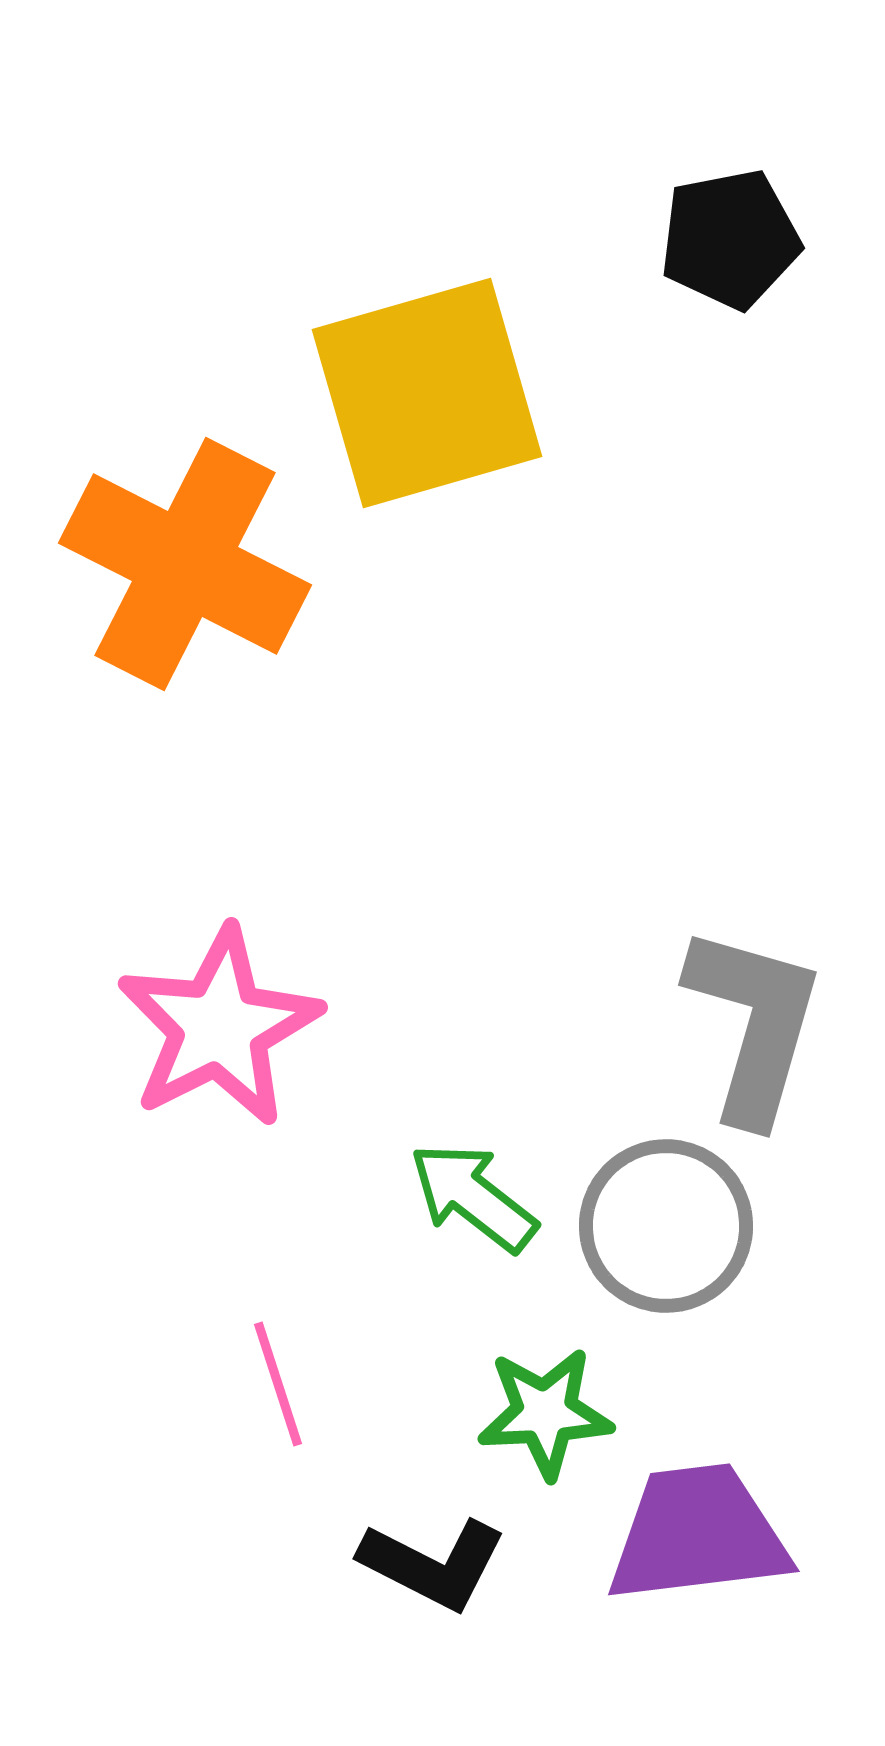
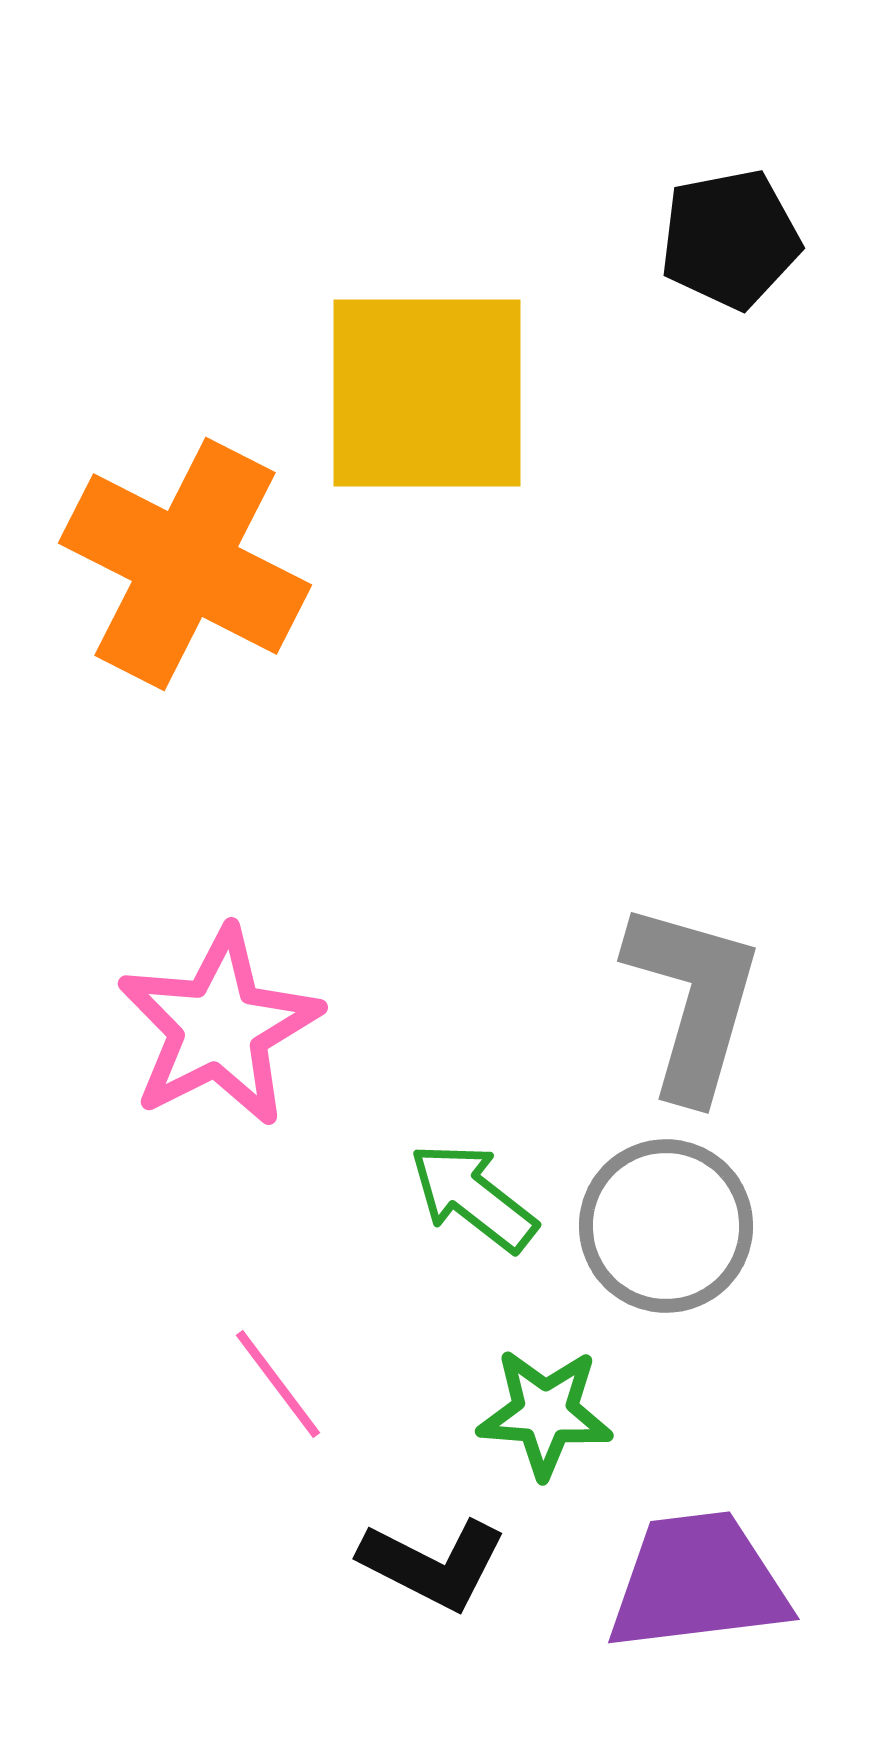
yellow square: rotated 16 degrees clockwise
gray L-shape: moved 61 px left, 24 px up
pink line: rotated 19 degrees counterclockwise
green star: rotated 7 degrees clockwise
purple trapezoid: moved 48 px down
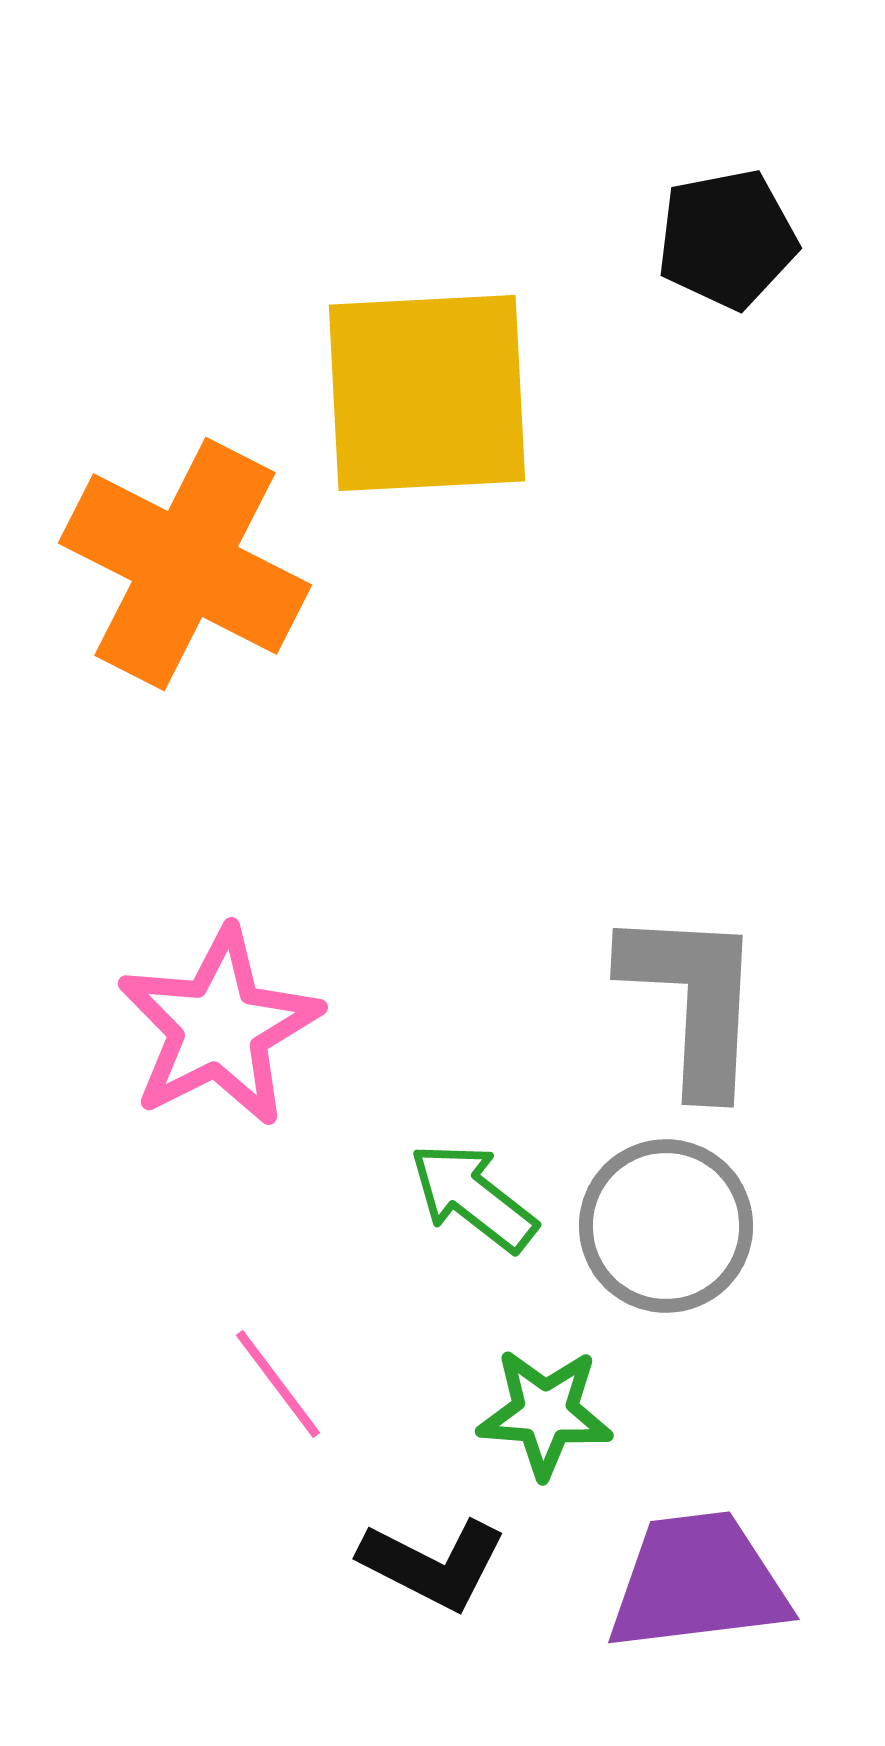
black pentagon: moved 3 px left
yellow square: rotated 3 degrees counterclockwise
gray L-shape: rotated 13 degrees counterclockwise
